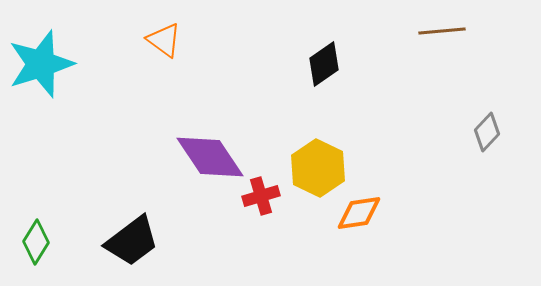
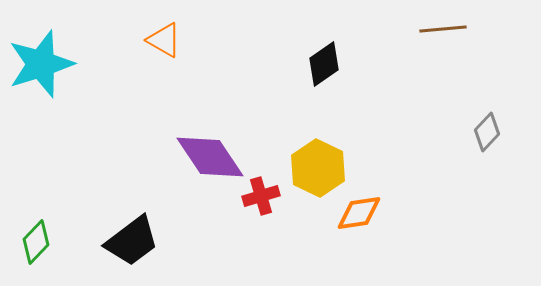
brown line: moved 1 px right, 2 px up
orange triangle: rotated 6 degrees counterclockwise
green diamond: rotated 12 degrees clockwise
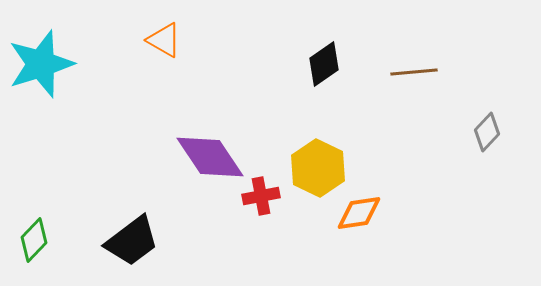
brown line: moved 29 px left, 43 px down
red cross: rotated 6 degrees clockwise
green diamond: moved 2 px left, 2 px up
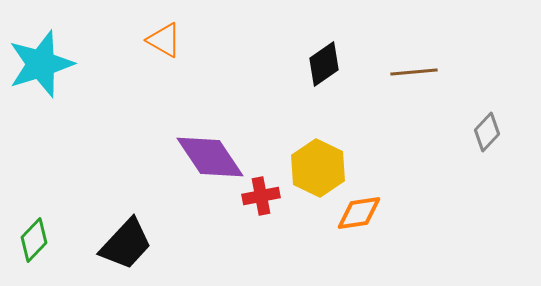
black trapezoid: moved 6 px left, 3 px down; rotated 10 degrees counterclockwise
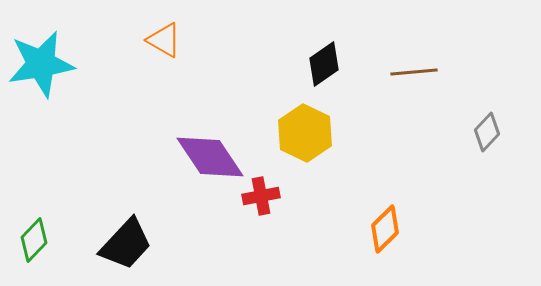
cyan star: rotated 8 degrees clockwise
yellow hexagon: moved 13 px left, 35 px up
orange diamond: moved 26 px right, 16 px down; rotated 36 degrees counterclockwise
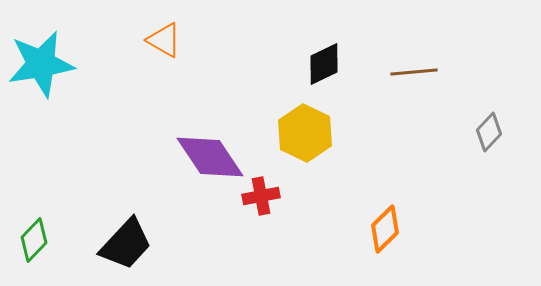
black diamond: rotated 9 degrees clockwise
gray diamond: moved 2 px right
